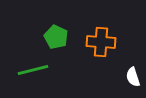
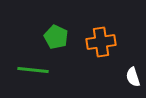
orange cross: rotated 12 degrees counterclockwise
green line: rotated 20 degrees clockwise
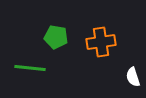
green pentagon: rotated 15 degrees counterclockwise
green line: moved 3 px left, 2 px up
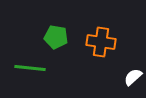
orange cross: rotated 16 degrees clockwise
white semicircle: rotated 66 degrees clockwise
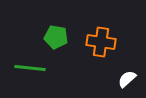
white semicircle: moved 6 px left, 2 px down
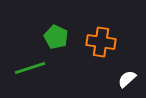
green pentagon: rotated 15 degrees clockwise
green line: rotated 24 degrees counterclockwise
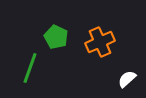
orange cross: moved 1 px left; rotated 32 degrees counterclockwise
green line: rotated 52 degrees counterclockwise
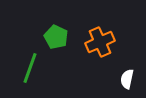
white semicircle: rotated 36 degrees counterclockwise
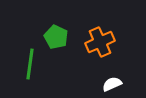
green line: moved 4 px up; rotated 12 degrees counterclockwise
white semicircle: moved 15 px left, 5 px down; rotated 54 degrees clockwise
